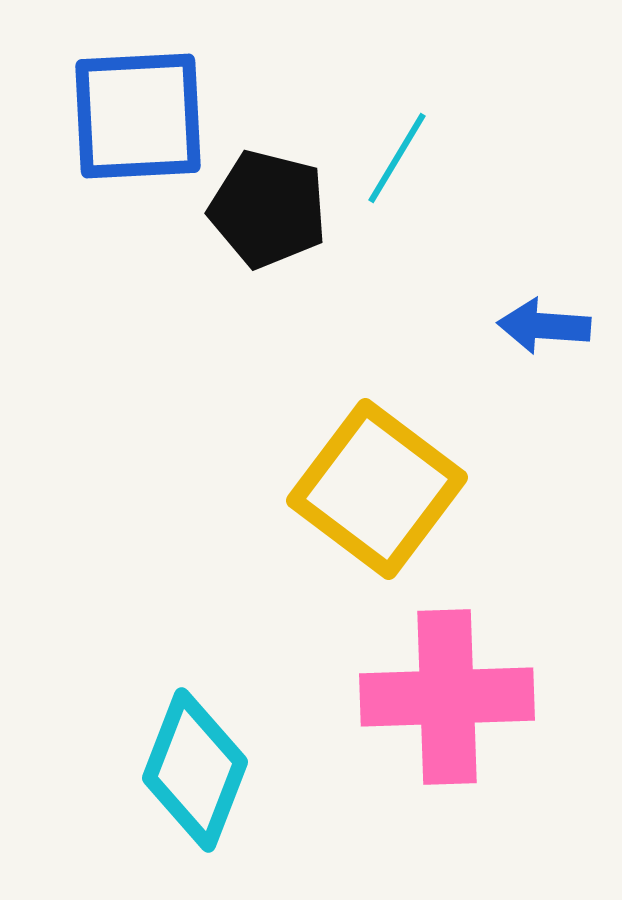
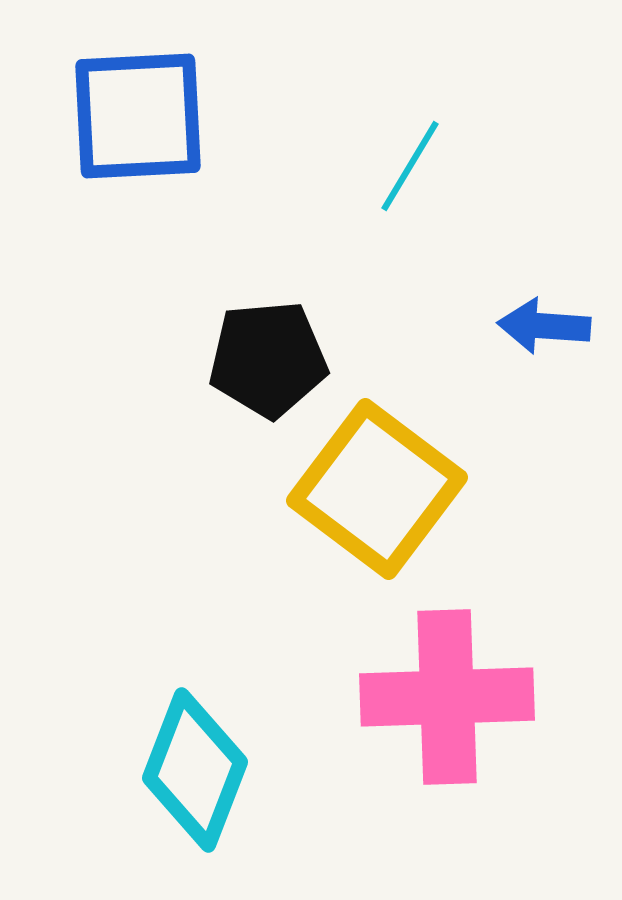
cyan line: moved 13 px right, 8 px down
black pentagon: moved 150 px down; rotated 19 degrees counterclockwise
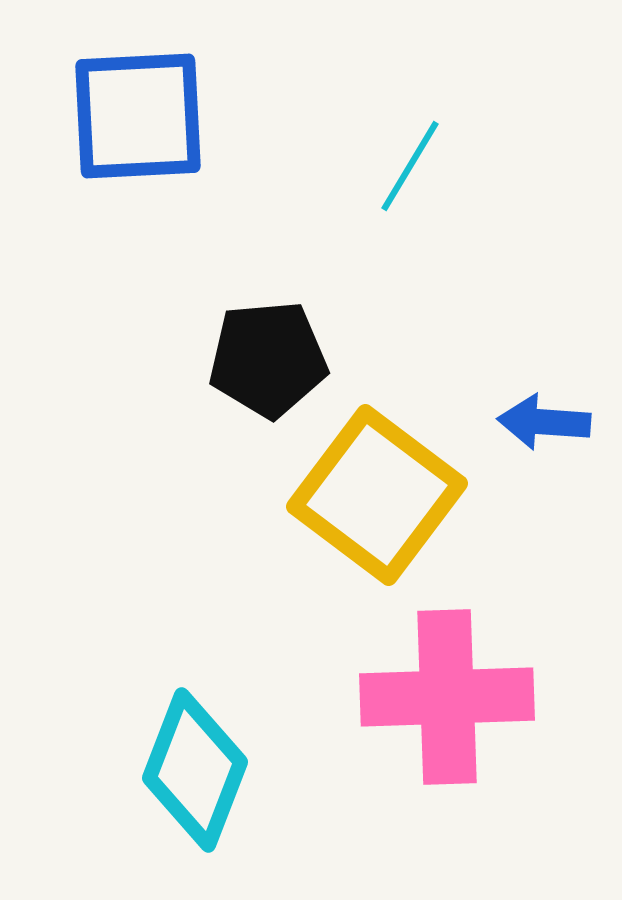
blue arrow: moved 96 px down
yellow square: moved 6 px down
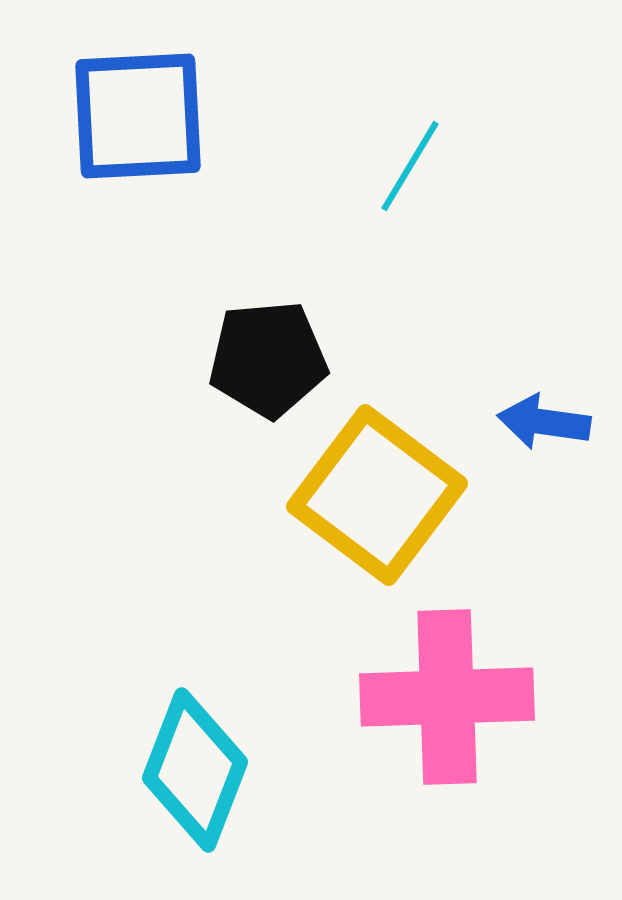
blue arrow: rotated 4 degrees clockwise
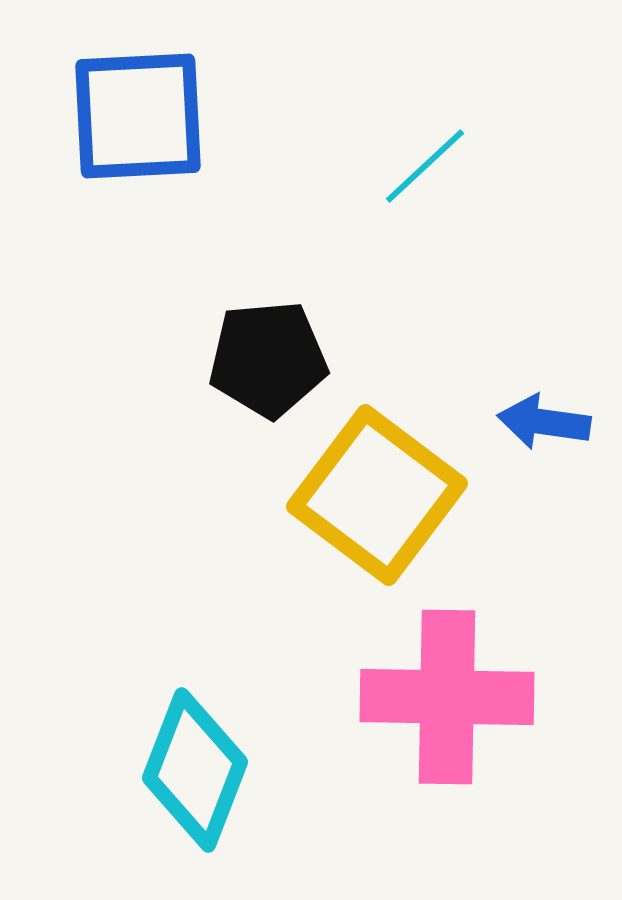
cyan line: moved 15 px right; rotated 16 degrees clockwise
pink cross: rotated 3 degrees clockwise
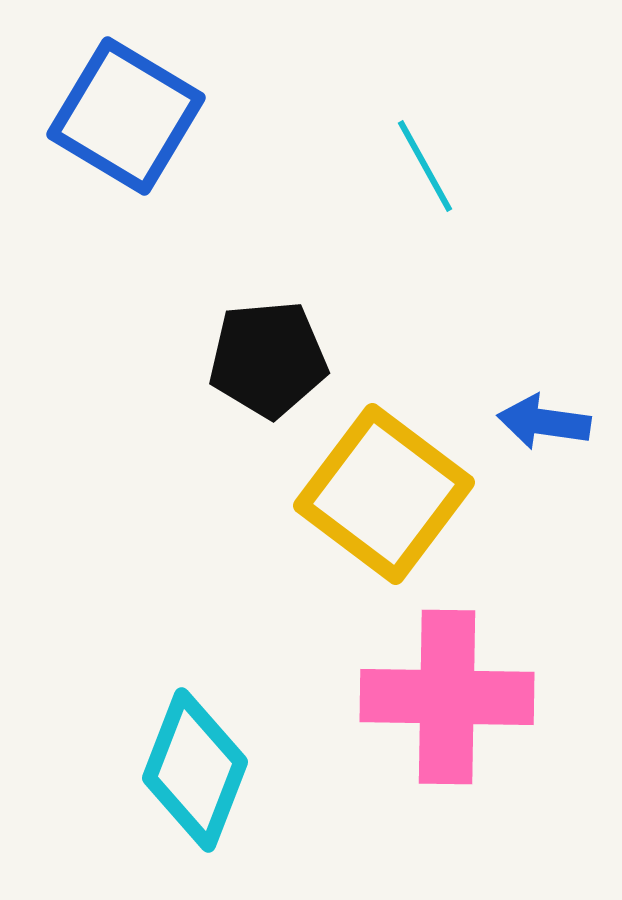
blue square: moved 12 px left; rotated 34 degrees clockwise
cyan line: rotated 76 degrees counterclockwise
yellow square: moved 7 px right, 1 px up
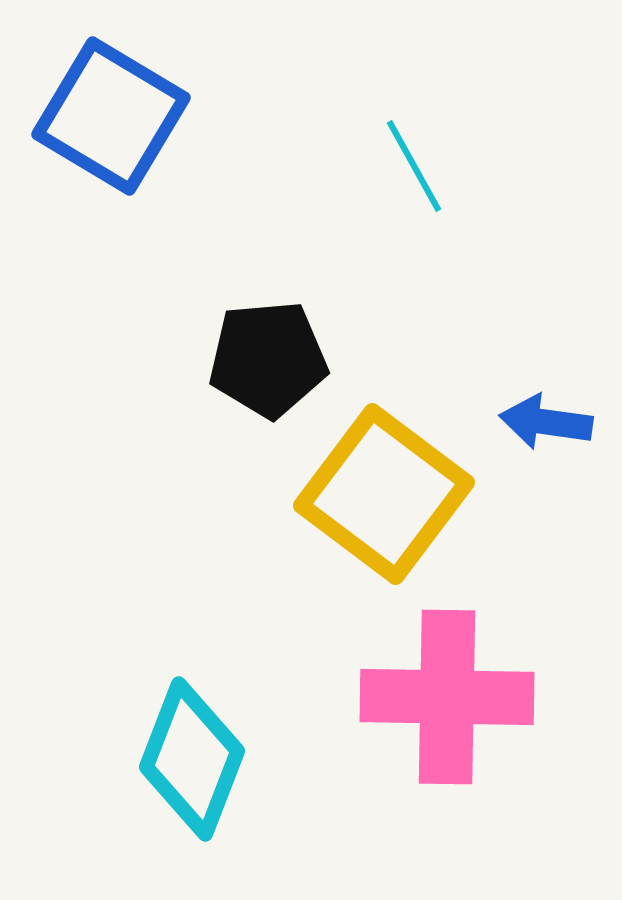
blue square: moved 15 px left
cyan line: moved 11 px left
blue arrow: moved 2 px right
cyan diamond: moved 3 px left, 11 px up
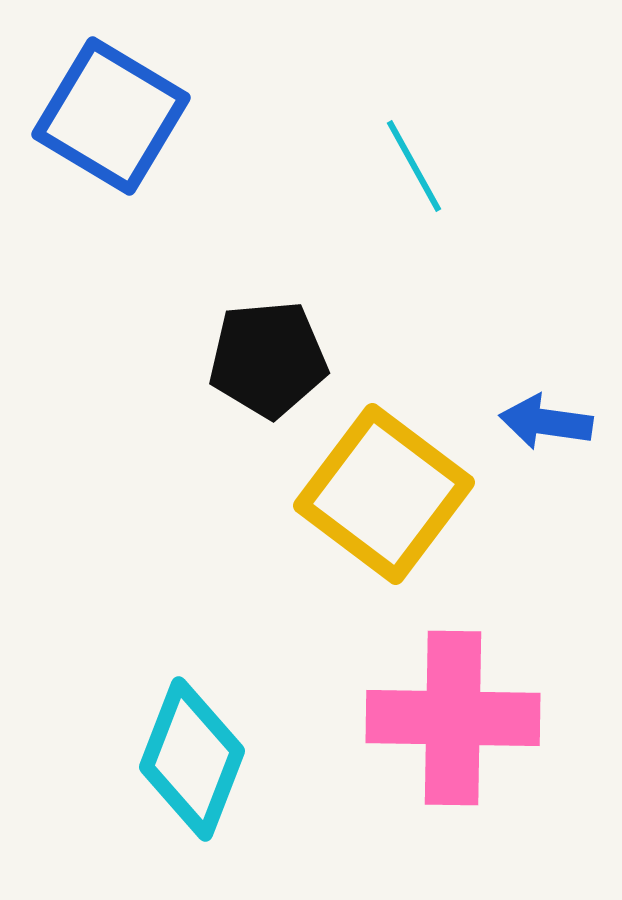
pink cross: moved 6 px right, 21 px down
